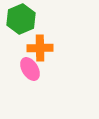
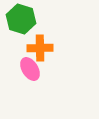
green hexagon: rotated 20 degrees counterclockwise
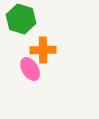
orange cross: moved 3 px right, 2 px down
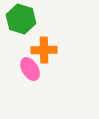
orange cross: moved 1 px right
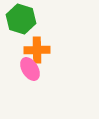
orange cross: moved 7 px left
